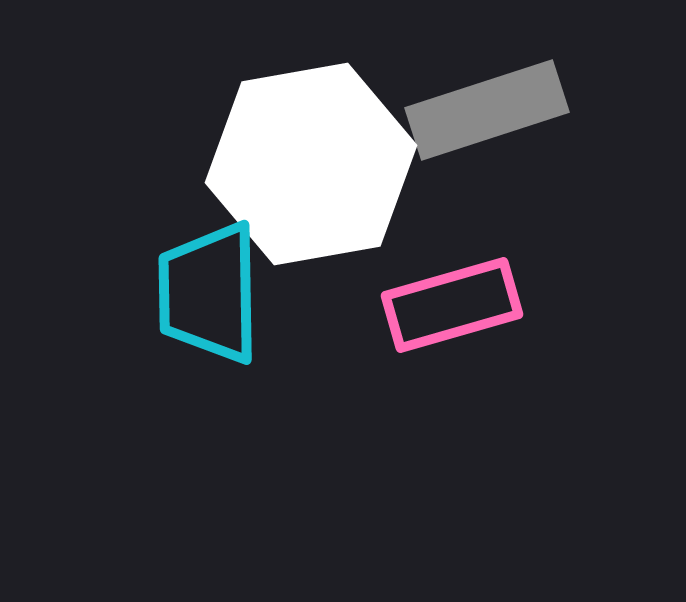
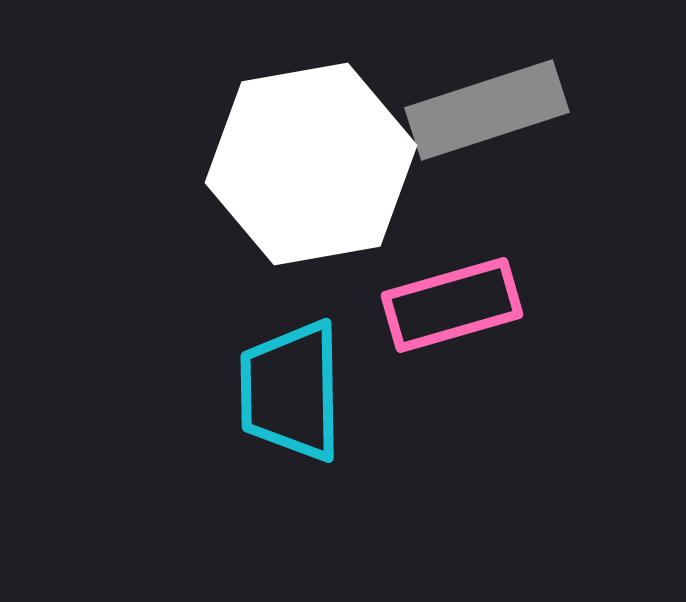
cyan trapezoid: moved 82 px right, 98 px down
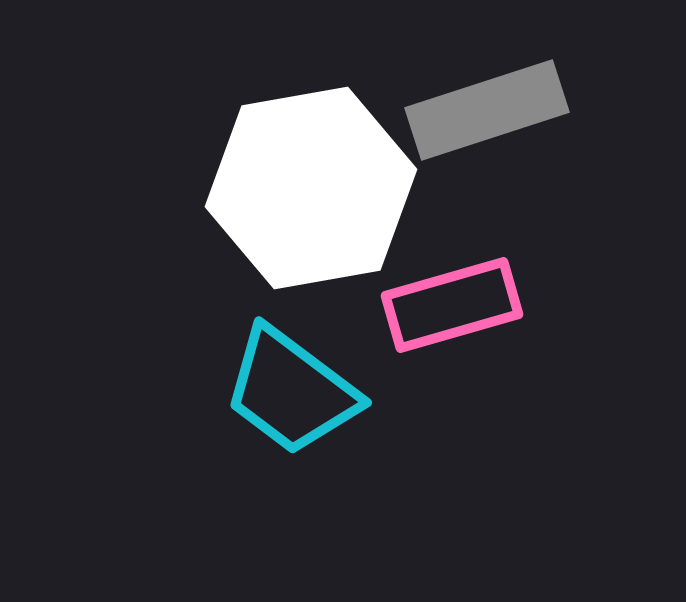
white hexagon: moved 24 px down
cyan trapezoid: rotated 52 degrees counterclockwise
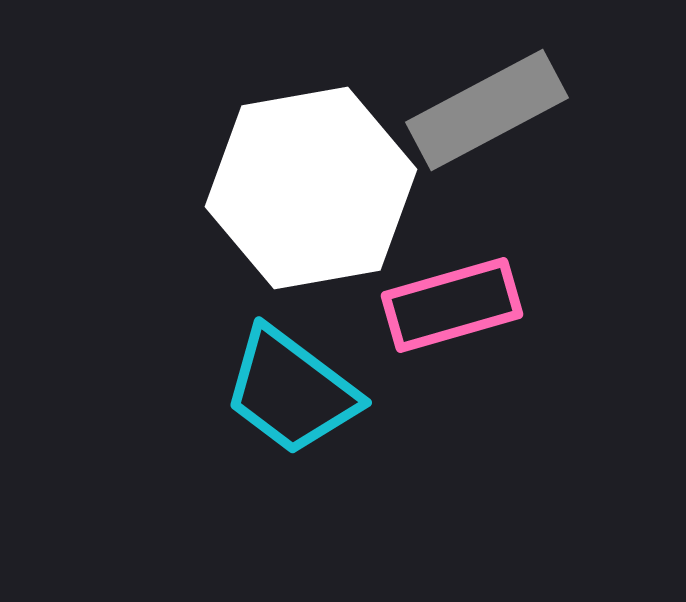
gray rectangle: rotated 10 degrees counterclockwise
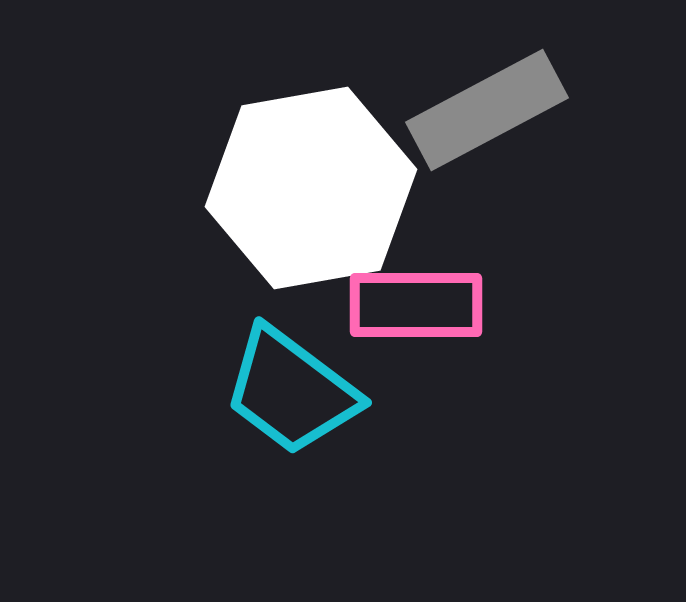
pink rectangle: moved 36 px left; rotated 16 degrees clockwise
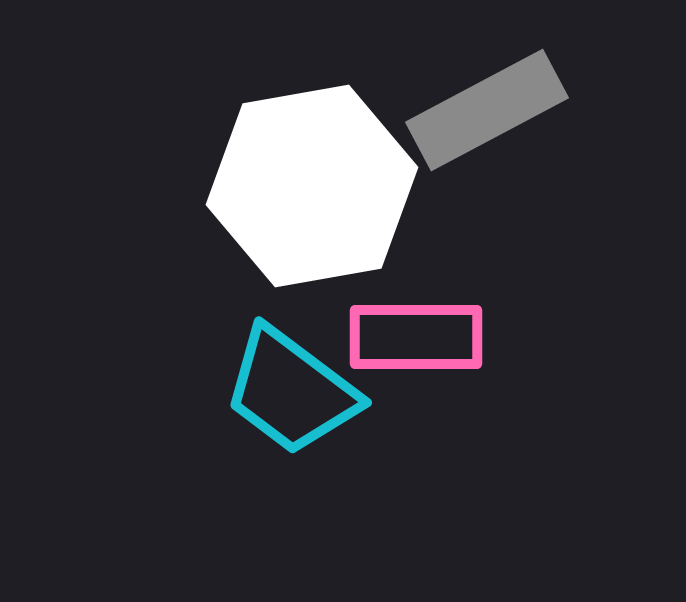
white hexagon: moved 1 px right, 2 px up
pink rectangle: moved 32 px down
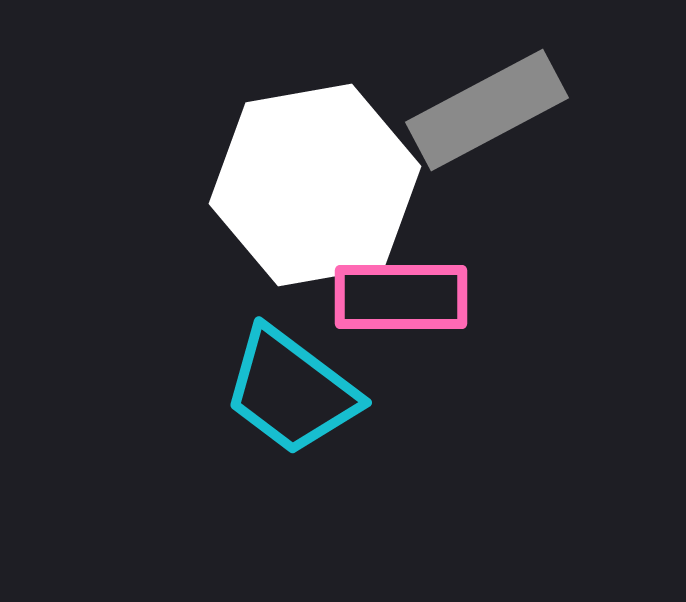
white hexagon: moved 3 px right, 1 px up
pink rectangle: moved 15 px left, 40 px up
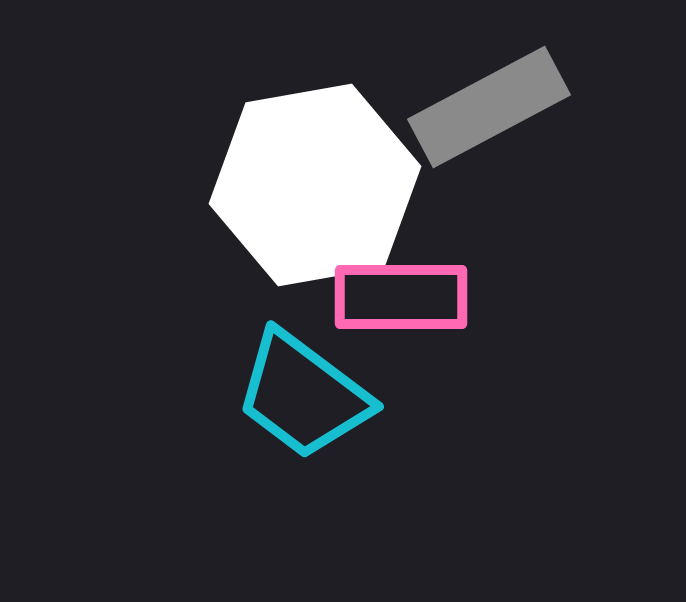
gray rectangle: moved 2 px right, 3 px up
cyan trapezoid: moved 12 px right, 4 px down
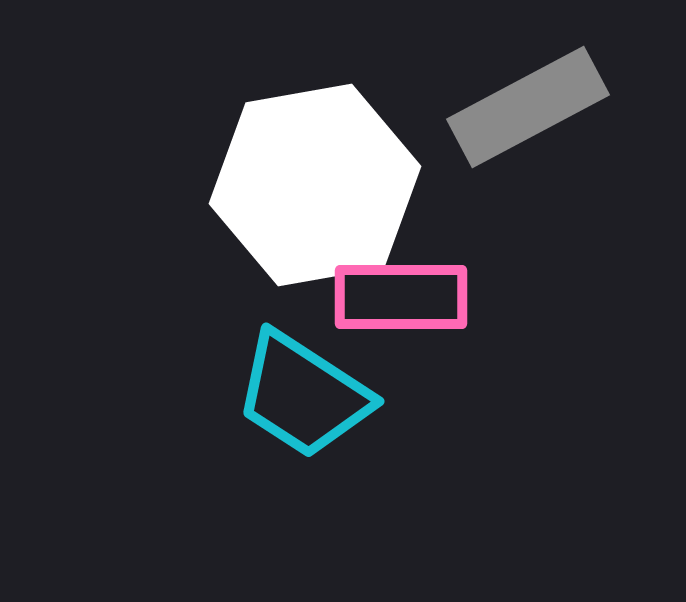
gray rectangle: moved 39 px right
cyan trapezoid: rotated 4 degrees counterclockwise
